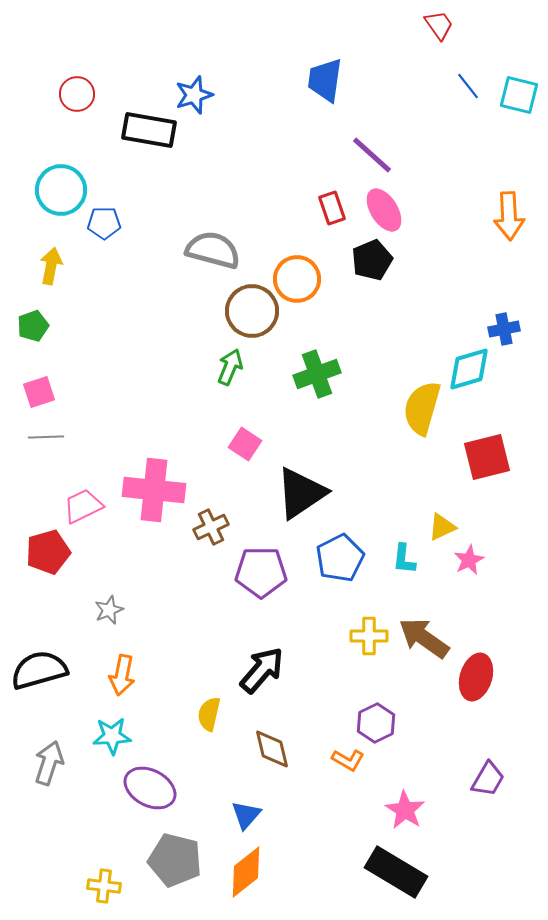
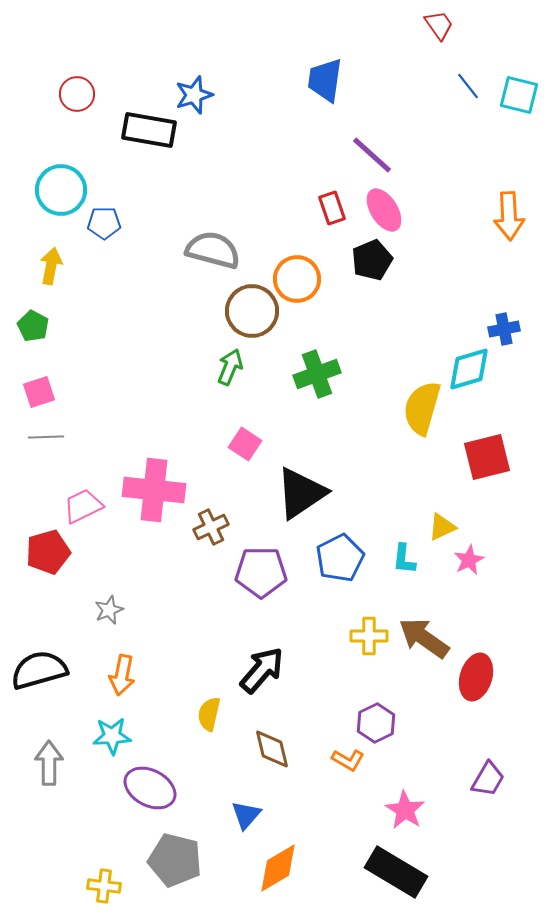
green pentagon at (33, 326): rotated 24 degrees counterclockwise
gray arrow at (49, 763): rotated 18 degrees counterclockwise
orange diamond at (246, 872): moved 32 px right, 4 px up; rotated 8 degrees clockwise
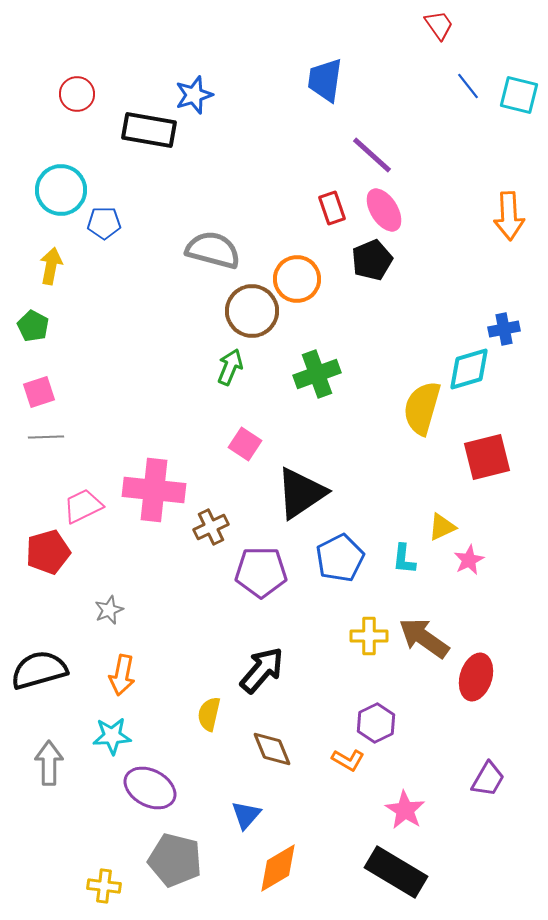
brown diamond at (272, 749): rotated 9 degrees counterclockwise
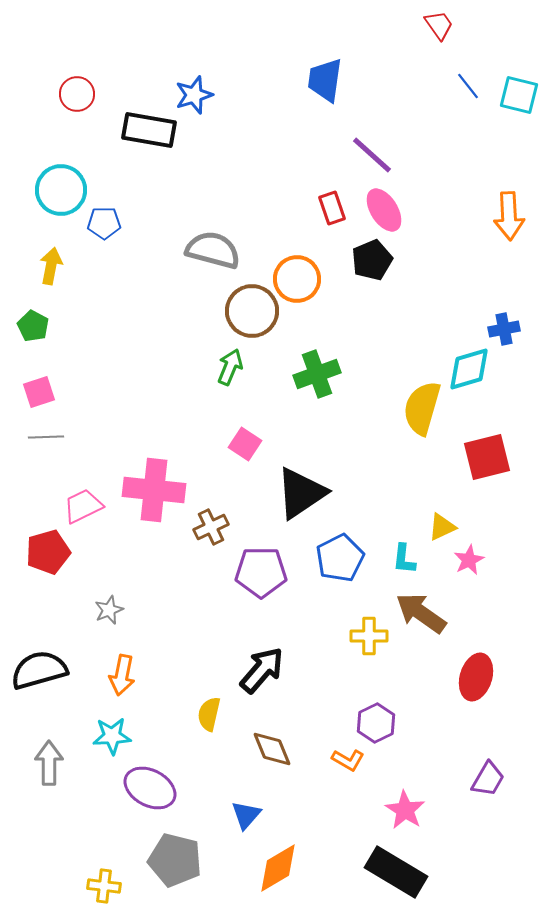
brown arrow at (424, 638): moved 3 px left, 25 px up
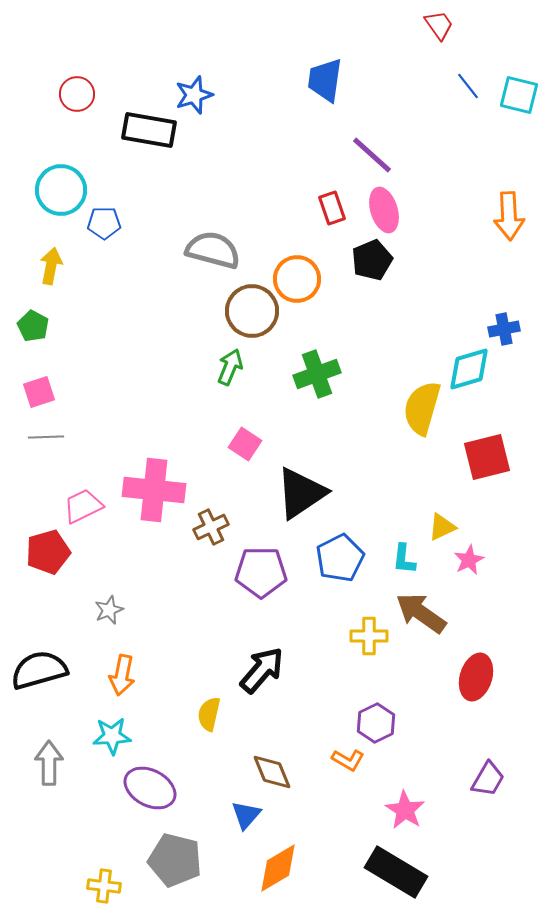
pink ellipse at (384, 210): rotated 15 degrees clockwise
brown diamond at (272, 749): moved 23 px down
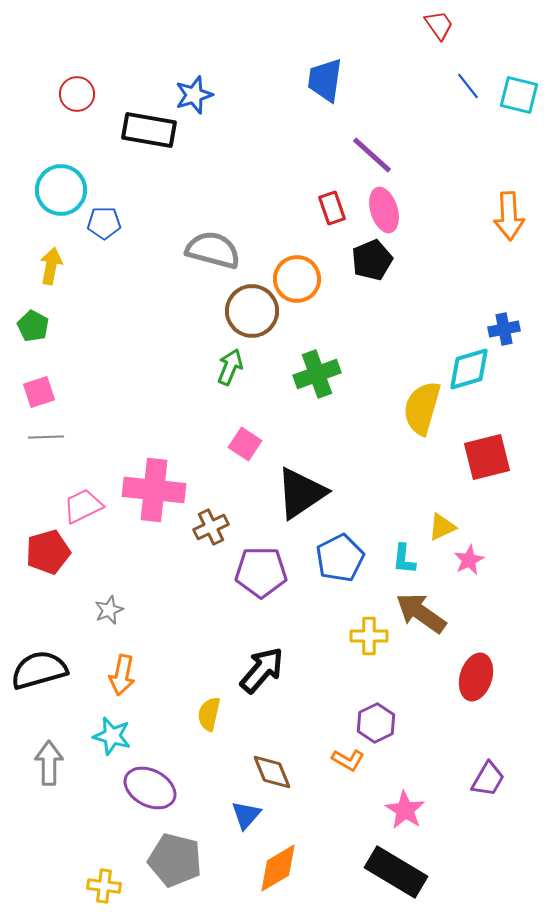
cyan star at (112, 736): rotated 18 degrees clockwise
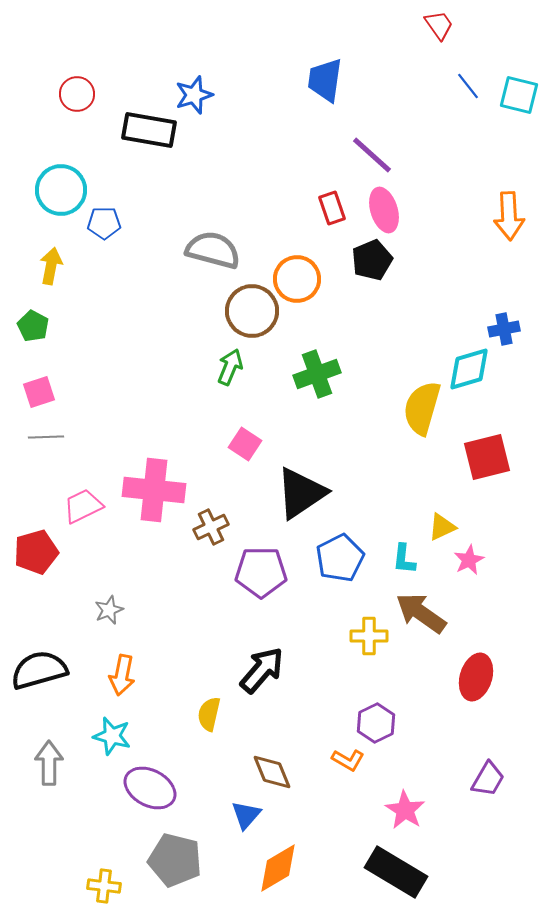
red pentagon at (48, 552): moved 12 px left
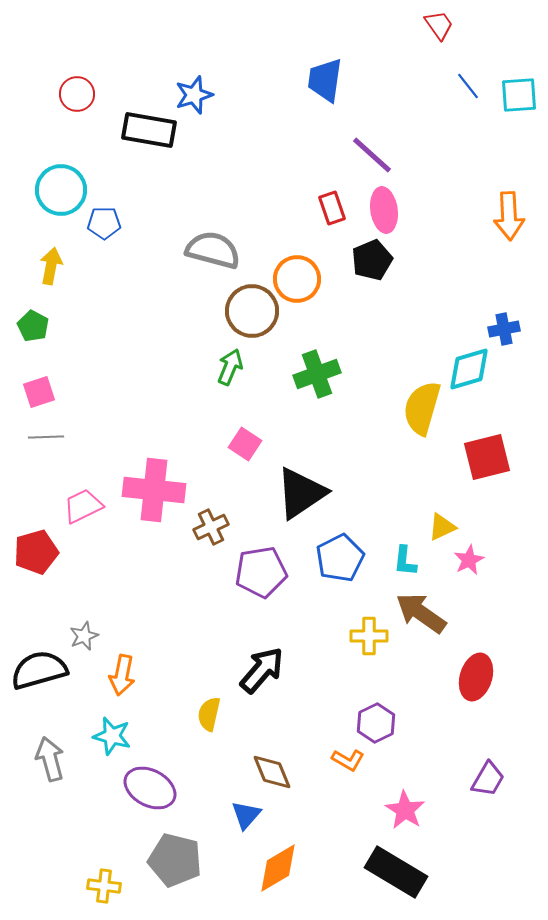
cyan square at (519, 95): rotated 18 degrees counterclockwise
pink ellipse at (384, 210): rotated 9 degrees clockwise
cyan L-shape at (404, 559): moved 1 px right, 2 px down
purple pentagon at (261, 572): rotated 9 degrees counterclockwise
gray star at (109, 610): moved 25 px left, 26 px down
gray arrow at (49, 763): moved 1 px right, 4 px up; rotated 15 degrees counterclockwise
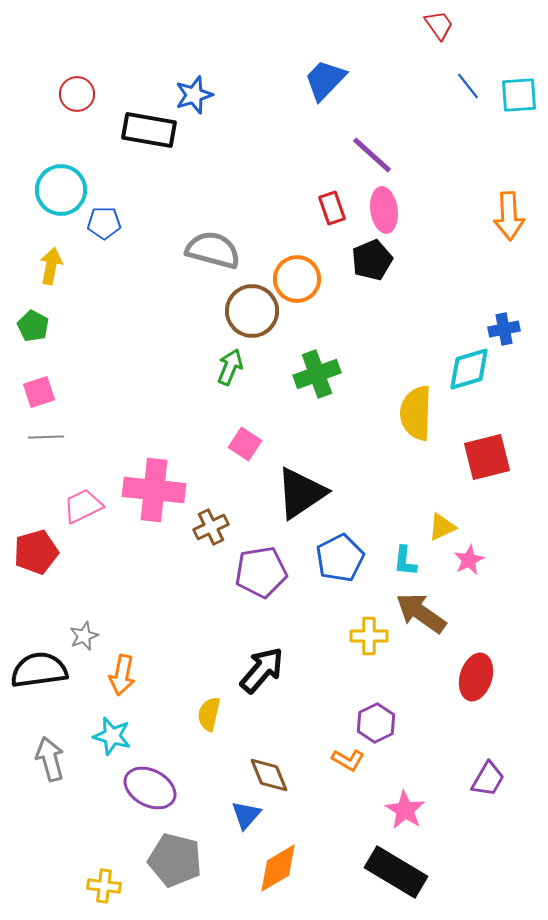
blue trapezoid at (325, 80): rotated 36 degrees clockwise
yellow semicircle at (422, 408): moved 6 px left, 5 px down; rotated 14 degrees counterclockwise
black semicircle at (39, 670): rotated 8 degrees clockwise
brown diamond at (272, 772): moved 3 px left, 3 px down
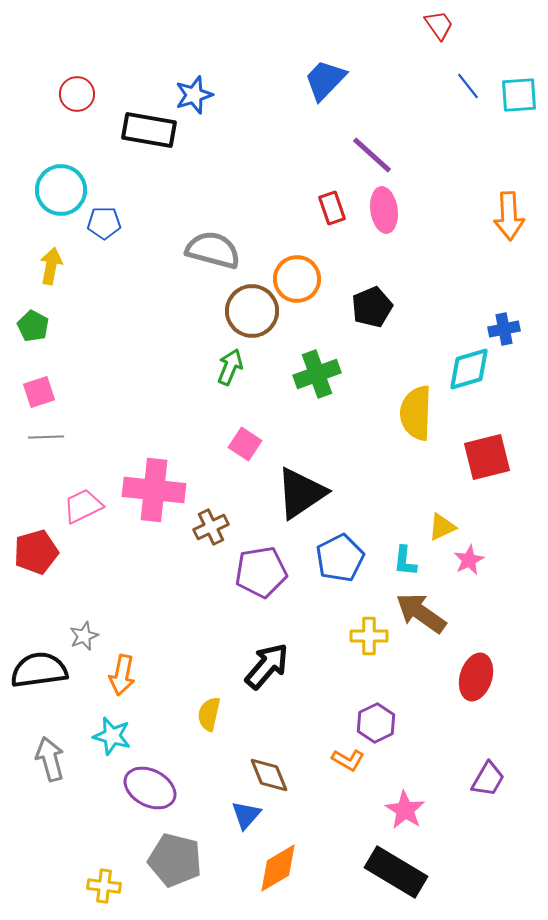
black pentagon at (372, 260): moved 47 px down
black arrow at (262, 670): moved 5 px right, 4 px up
